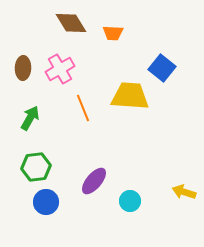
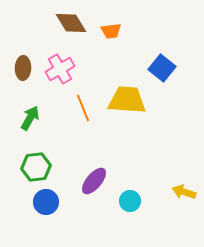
orange trapezoid: moved 2 px left, 2 px up; rotated 10 degrees counterclockwise
yellow trapezoid: moved 3 px left, 4 px down
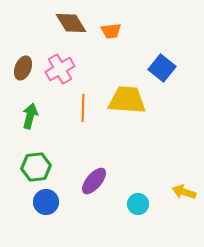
brown ellipse: rotated 20 degrees clockwise
orange line: rotated 24 degrees clockwise
green arrow: moved 2 px up; rotated 15 degrees counterclockwise
cyan circle: moved 8 px right, 3 px down
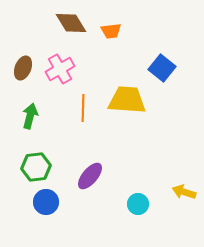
purple ellipse: moved 4 px left, 5 px up
